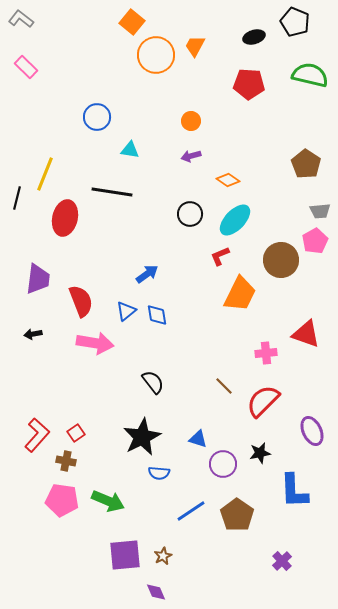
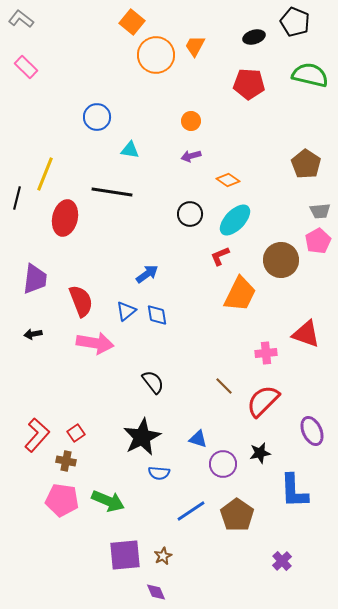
pink pentagon at (315, 241): moved 3 px right
purple trapezoid at (38, 279): moved 3 px left
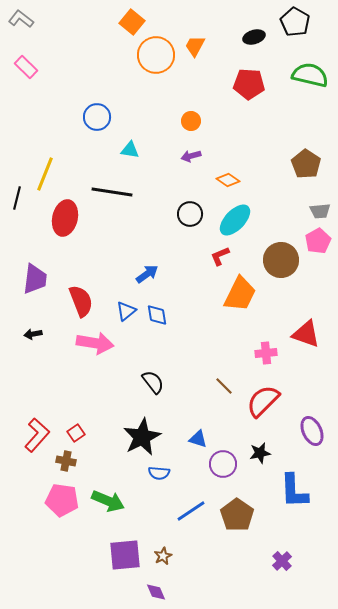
black pentagon at (295, 22): rotated 8 degrees clockwise
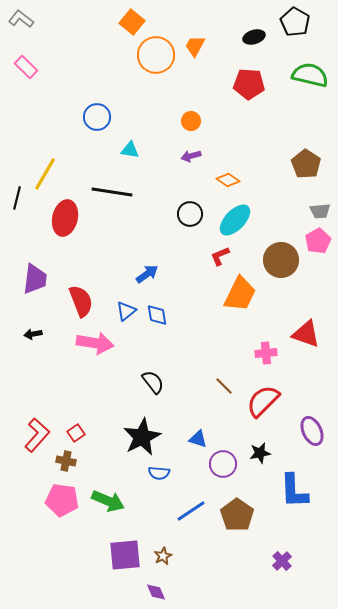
yellow line at (45, 174): rotated 8 degrees clockwise
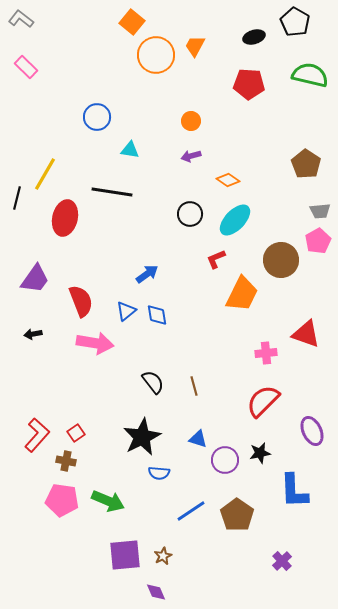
red L-shape at (220, 256): moved 4 px left, 3 px down
purple trapezoid at (35, 279): rotated 28 degrees clockwise
orange trapezoid at (240, 294): moved 2 px right
brown line at (224, 386): moved 30 px left; rotated 30 degrees clockwise
purple circle at (223, 464): moved 2 px right, 4 px up
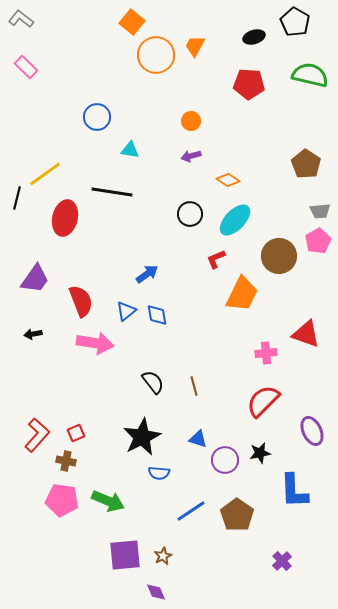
yellow line at (45, 174): rotated 24 degrees clockwise
brown circle at (281, 260): moved 2 px left, 4 px up
red square at (76, 433): rotated 12 degrees clockwise
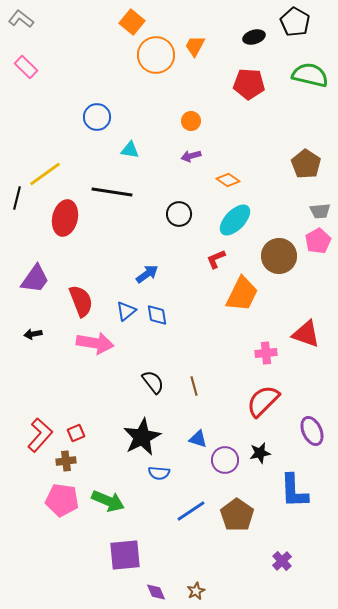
black circle at (190, 214): moved 11 px left
red L-shape at (37, 435): moved 3 px right
brown cross at (66, 461): rotated 18 degrees counterclockwise
brown star at (163, 556): moved 33 px right, 35 px down
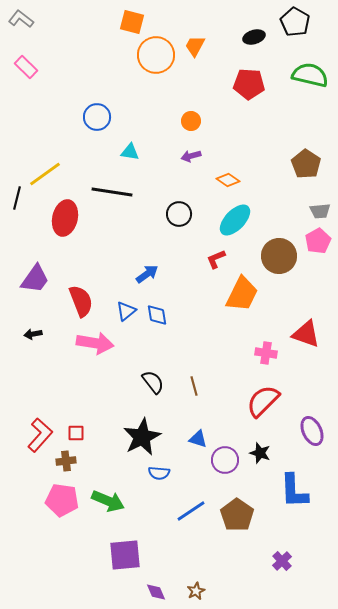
orange square at (132, 22): rotated 25 degrees counterclockwise
cyan triangle at (130, 150): moved 2 px down
pink cross at (266, 353): rotated 15 degrees clockwise
red square at (76, 433): rotated 24 degrees clockwise
black star at (260, 453): rotated 30 degrees clockwise
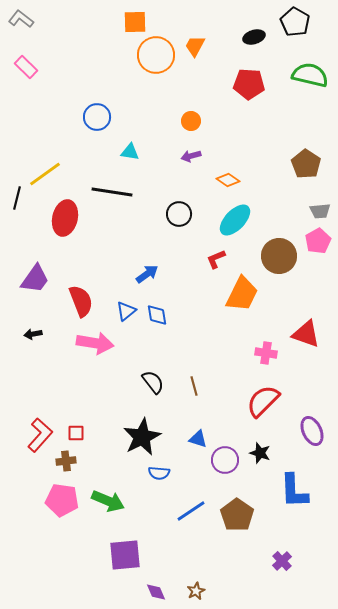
orange square at (132, 22): moved 3 px right; rotated 15 degrees counterclockwise
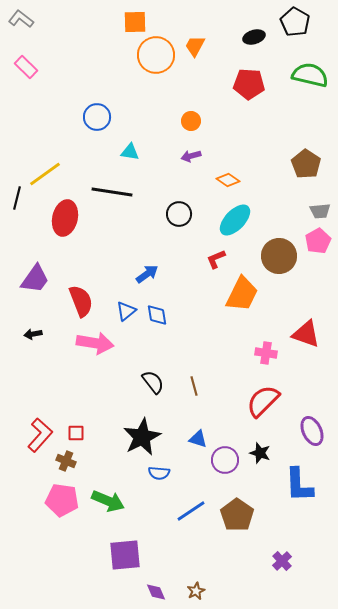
brown cross at (66, 461): rotated 30 degrees clockwise
blue L-shape at (294, 491): moved 5 px right, 6 px up
